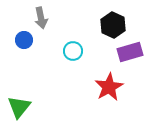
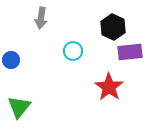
gray arrow: rotated 20 degrees clockwise
black hexagon: moved 2 px down
blue circle: moved 13 px left, 20 px down
purple rectangle: rotated 10 degrees clockwise
red star: rotated 8 degrees counterclockwise
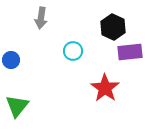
red star: moved 4 px left, 1 px down
green triangle: moved 2 px left, 1 px up
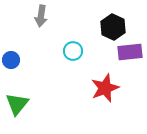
gray arrow: moved 2 px up
red star: rotated 16 degrees clockwise
green triangle: moved 2 px up
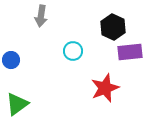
green triangle: rotated 15 degrees clockwise
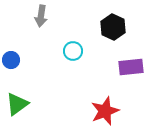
purple rectangle: moved 1 px right, 15 px down
red star: moved 23 px down
